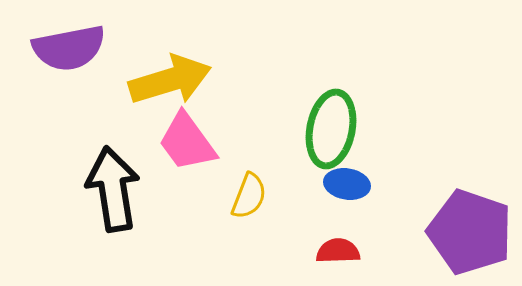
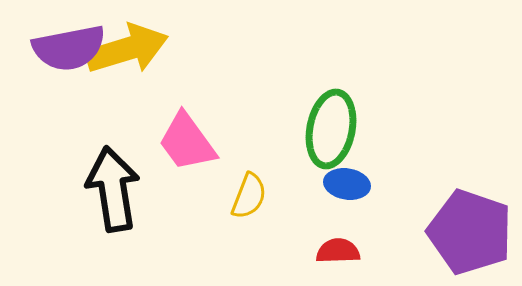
yellow arrow: moved 43 px left, 31 px up
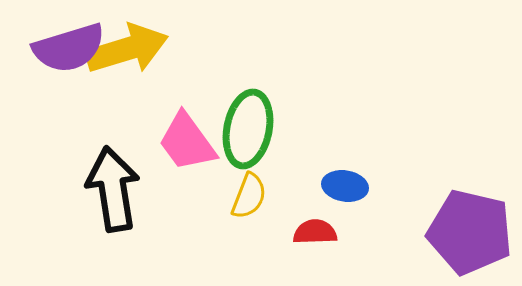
purple semicircle: rotated 6 degrees counterclockwise
green ellipse: moved 83 px left
blue ellipse: moved 2 px left, 2 px down
purple pentagon: rotated 6 degrees counterclockwise
red semicircle: moved 23 px left, 19 px up
